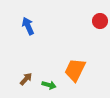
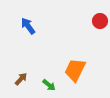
blue arrow: rotated 12 degrees counterclockwise
brown arrow: moved 5 px left
green arrow: rotated 24 degrees clockwise
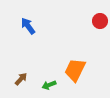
green arrow: rotated 120 degrees clockwise
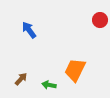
red circle: moved 1 px up
blue arrow: moved 1 px right, 4 px down
green arrow: rotated 32 degrees clockwise
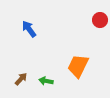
blue arrow: moved 1 px up
orange trapezoid: moved 3 px right, 4 px up
green arrow: moved 3 px left, 4 px up
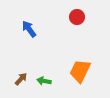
red circle: moved 23 px left, 3 px up
orange trapezoid: moved 2 px right, 5 px down
green arrow: moved 2 px left
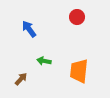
orange trapezoid: moved 1 px left; rotated 20 degrees counterclockwise
green arrow: moved 20 px up
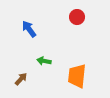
orange trapezoid: moved 2 px left, 5 px down
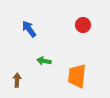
red circle: moved 6 px right, 8 px down
brown arrow: moved 4 px left, 1 px down; rotated 40 degrees counterclockwise
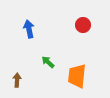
blue arrow: rotated 24 degrees clockwise
green arrow: moved 4 px right, 1 px down; rotated 32 degrees clockwise
